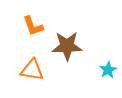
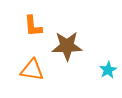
orange L-shape: rotated 15 degrees clockwise
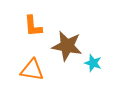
brown star: rotated 12 degrees clockwise
cyan star: moved 15 px left, 7 px up; rotated 24 degrees counterclockwise
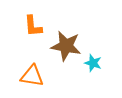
brown star: moved 1 px left
orange triangle: moved 6 px down
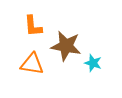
orange triangle: moved 12 px up
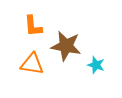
cyan star: moved 3 px right, 2 px down
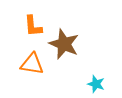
brown star: moved 2 px left, 2 px up; rotated 12 degrees clockwise
cyan star: moved 19 px down
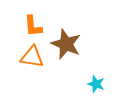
brown star: moved 2 px right
orange triangle: moved 7 px up
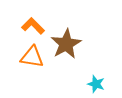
orange L-shape: rotated 140 degrees clockwise
brown star: rotated 20 degrees clockwise
